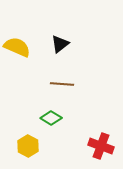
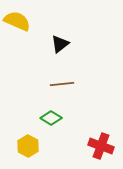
yellow semicircle: moved 26 px up
brown line: rotated 10 degrees counterclockwise
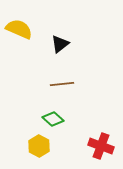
yellow semicircle: moved 2 px right, 8 px down
green diamond: moved 2 px right, 1 px down; rotated 10 degrees clockwise
yellow hexagon: moved 11 px right
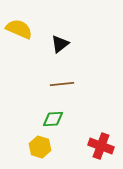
green diamond: rotated 45 degrees counterclockwise
yellow hexagon: moved 1 px right, 1 px down; rotated 10 degrees counterclockwise
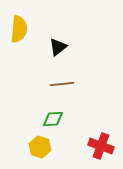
yellow semicircle: rotated 72 degrees clockwise
black triangle: moved 2 px left, 3 px down
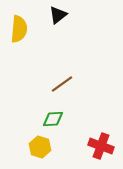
black triangle: moved 32 px up
brown line: rotated 30 degrees counterclockwise
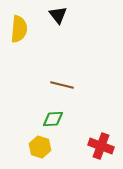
black triangle: rotated 30 degrees counterclockwise
brown line: moved 1 px down; rotated 50 degrees clockwise
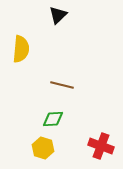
black triangle: rotated 24 degrees clockwise
yellow semicircle: moved 2 px right, 20 px down
yellow hexagon: moved 3 px right, 1 px down
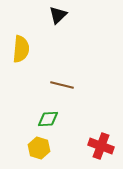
green diamond: moved 5 px left
yellow hexagon: moved 4 px left
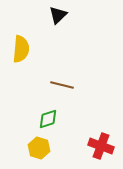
green diamond: rotated 15 degrees counterclockwise
